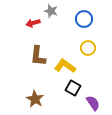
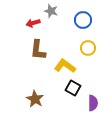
blue circle: moved 1 px left, 1 px down
brown L-shape: moved 6 px up
purple semicircle: rotated 35 degrees clockwise
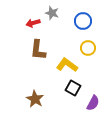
gray star: moved 1 px right, 2 px down
blue circle: moved 1 px down
yellow L-shape: moved 2 px right, 1 px up
purple semicircle: rotated 28 degrees clockwise
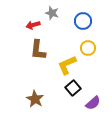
red arrow: moved 2 px down
yellow L-shape: rotated 60 degrees counterclockwise
black square: rotated 21 degrees clockwise
purple semicircle: rotated 21 degrees clockwise
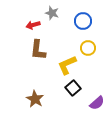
purple semicircle: moved 4 px right
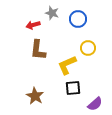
blue circle: moved 5 px left, 2 px up
black square: rotated 35 degrees clockwise
brown star: moved 3 px up
purple semicircle: moved 2 px left, 1 px down
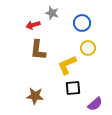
blue circle: moved 4 px right, 4 px down
brown star: rotated 24 degrees counterclockwise
